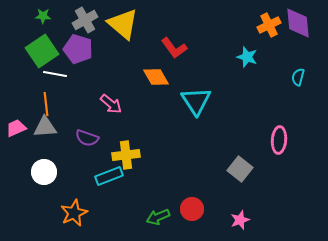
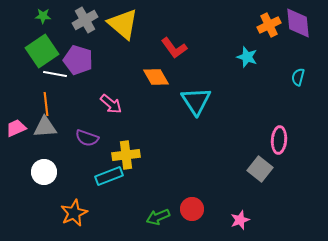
purple pentagon: moved 11 px down
gray square: moved 20 px right
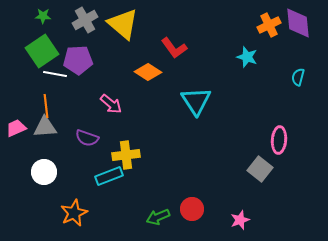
purple pentagon: rotated 20 degrees counterclockwise
orange diamond: moved 8 px left, 5 px up; rotated 28 degrees counterclockwise
orange line: moved 2 px down
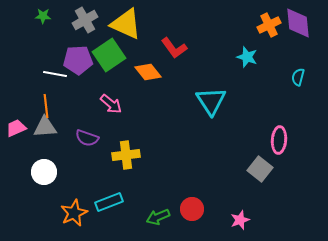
yellow triangle: moved 3 px right; rotated 16 degrees counterclockwise
green square: moved 67 px right, 4 px down
orange diamond: rotated 20 degrees clockwise
cyan triangle: moved 15 px right
cyan rectangle: moved 26 px down
